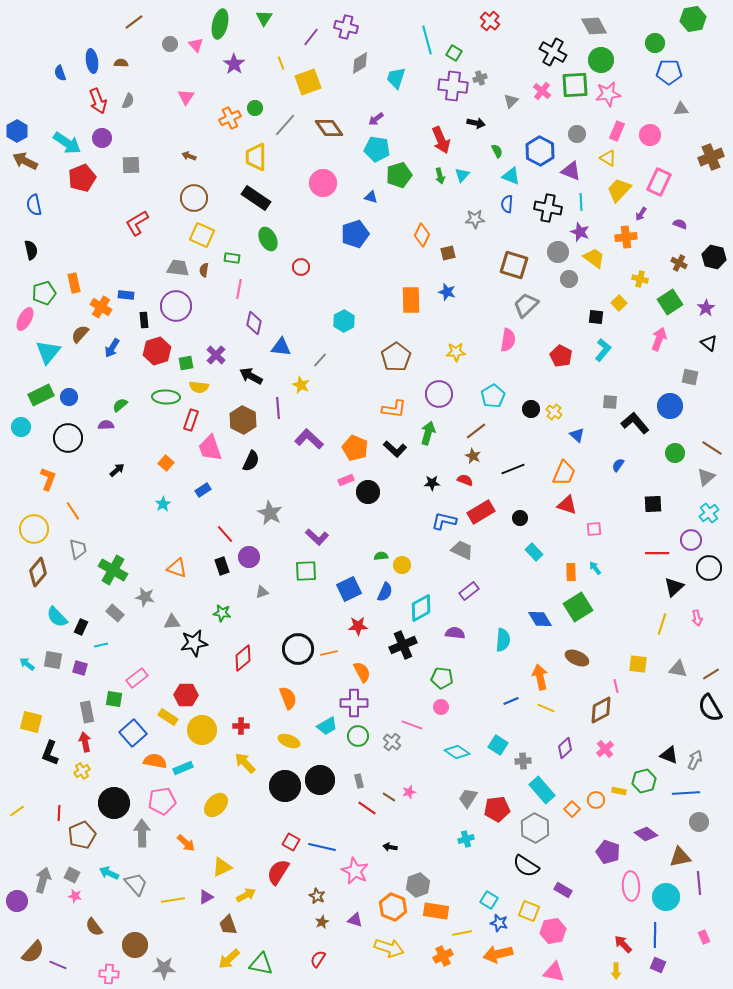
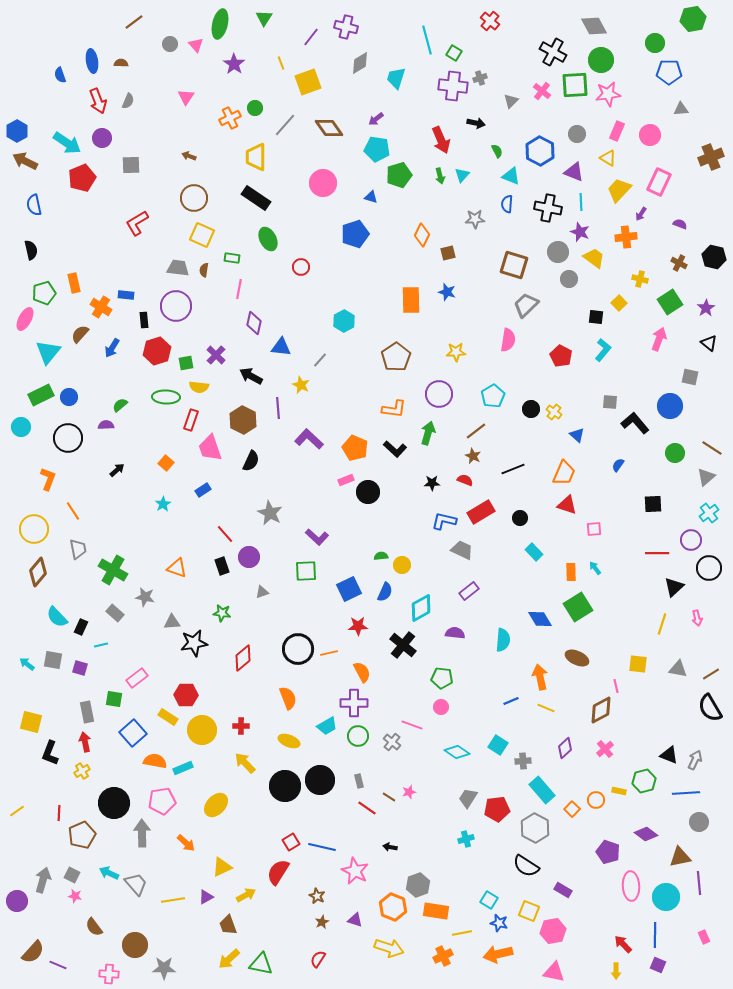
blue semicircle at (60, 73): moved 2 px down
purple triangle at (571, 171): moved 3 px right, 1 px down
black cross at (403, 645): rotated 28 degrees counterclockwise
red square at (291, 842): rotated 30 degrees clockwise
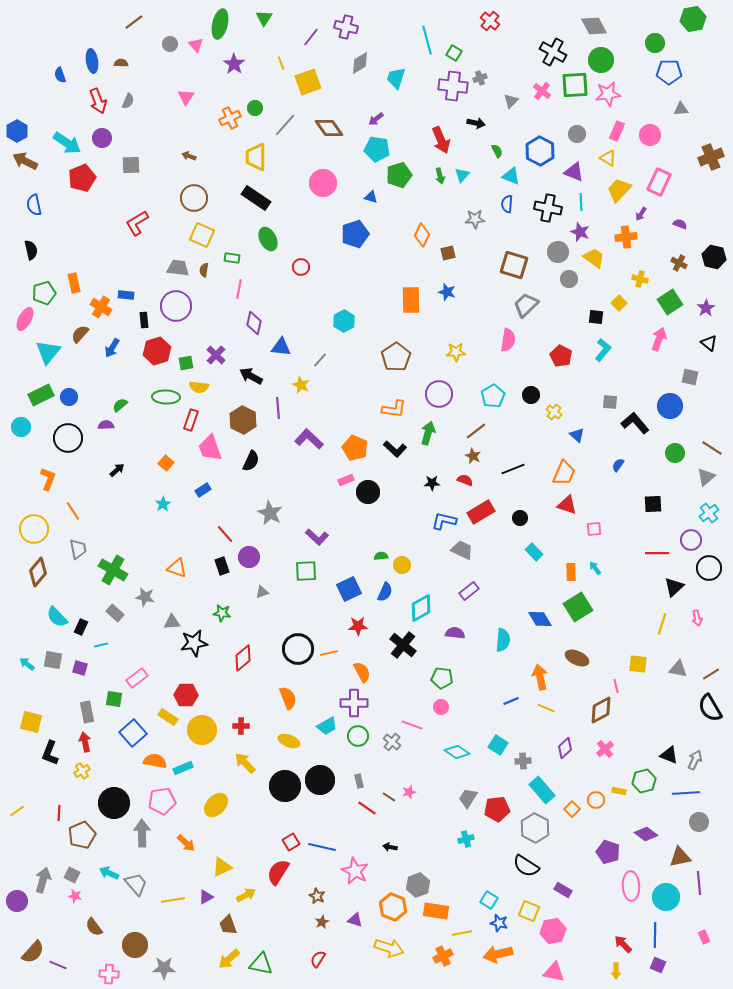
black circle at (531, 409): moved 14 px up
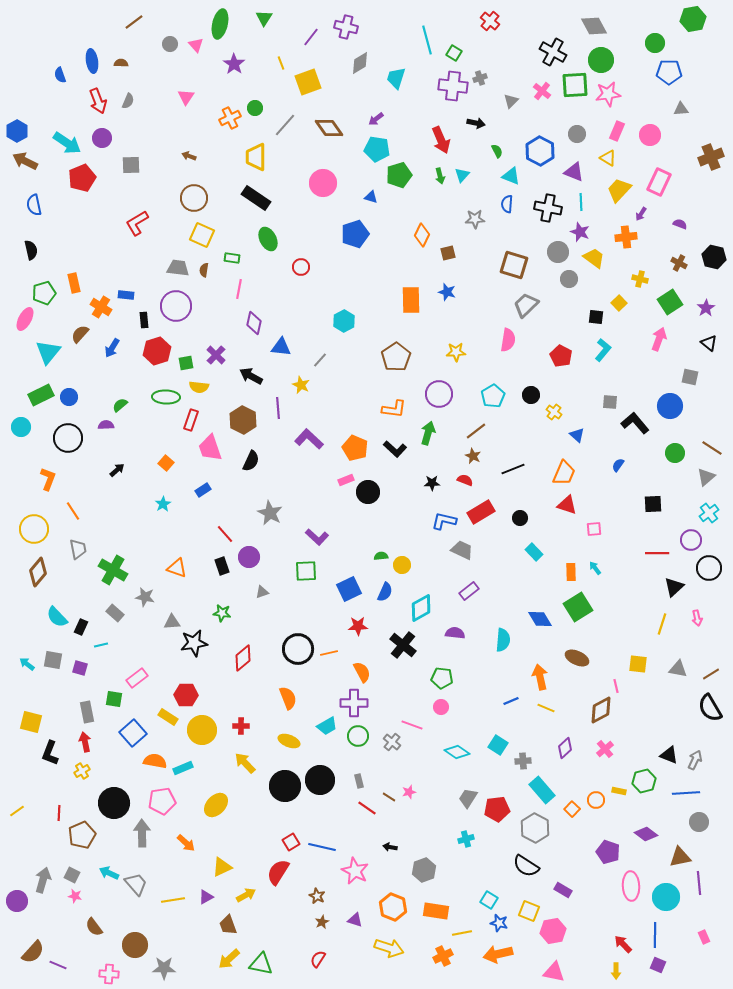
gray hexagon at (418, 885): moved 6 px right, 15 px up
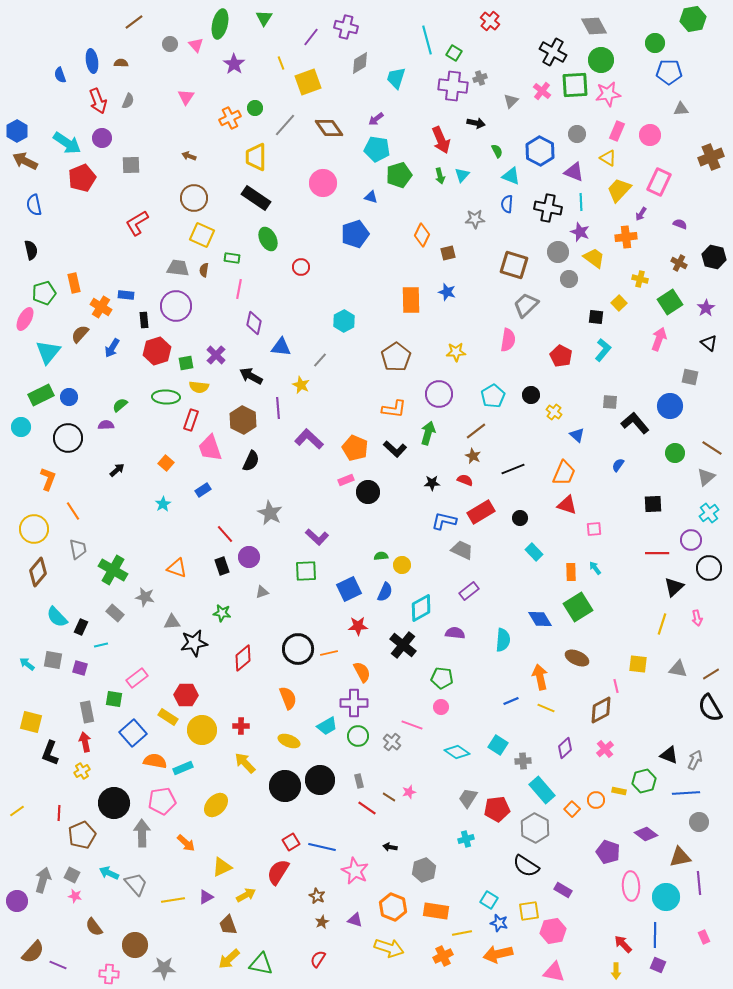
yellow square at (529, 911): rotated 30 degrees counterclockwise
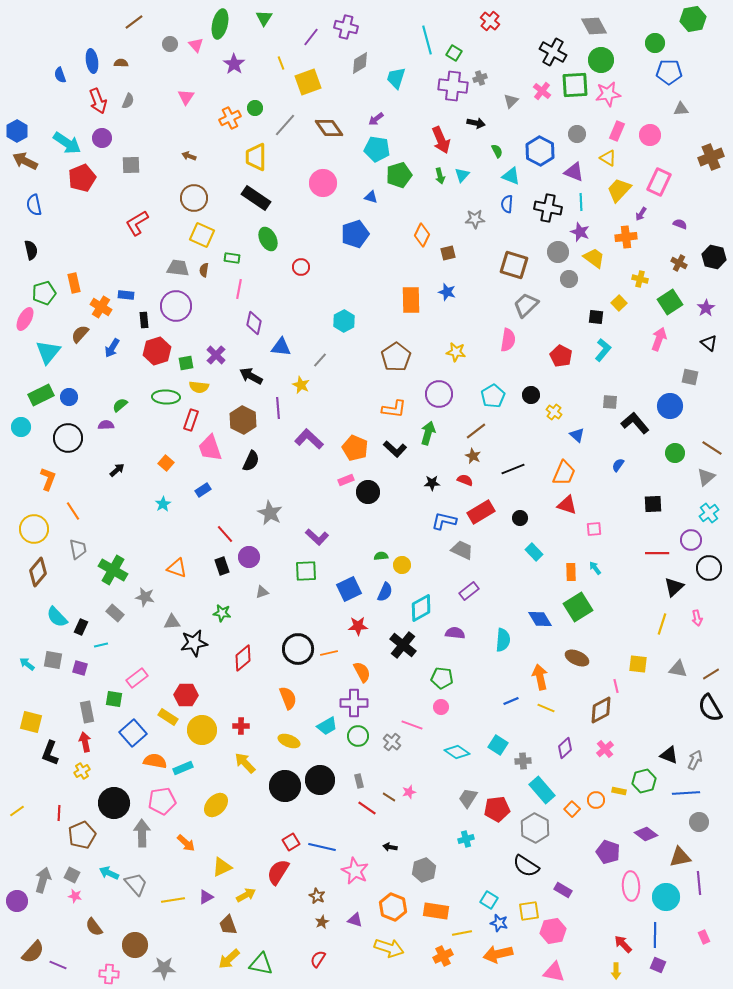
yellow star at (456, 352): rotated 12 degrees clockwise
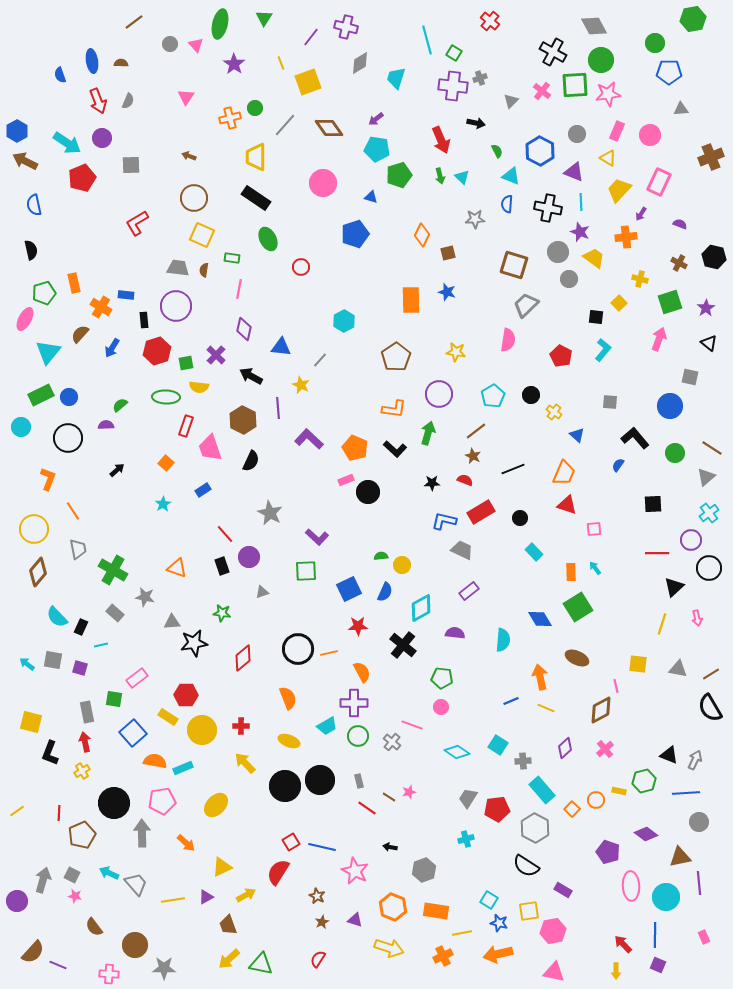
orange cross at (230, 118): rotated 10 degrees clockwise
cyan triangle at (462, 175): moved 2 px down; rotated 28 degrees counterclockwise
green square at (670, 302): rotated 15 degrees clockwise
purple diamond at (254, 323): moved 10 px left, 6 px down
red rectangle at (191, 420): moved 5 px left, 6 px down
black L-shape at (635, 423): moved 15 px down
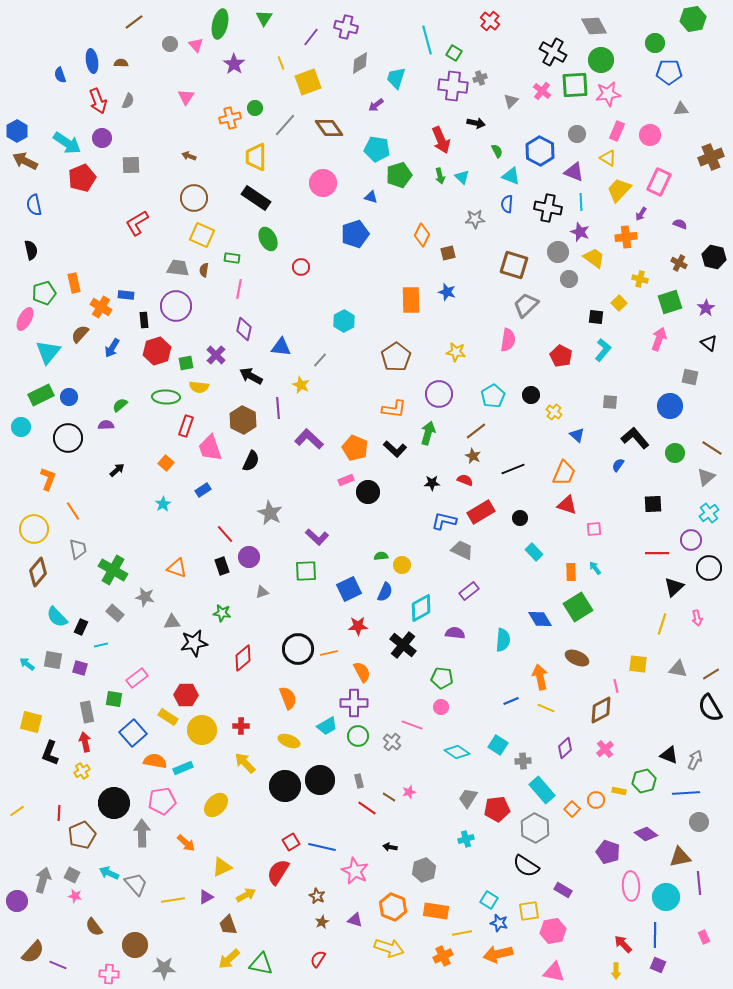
purple arrow at (376, 119): moved 14 px up
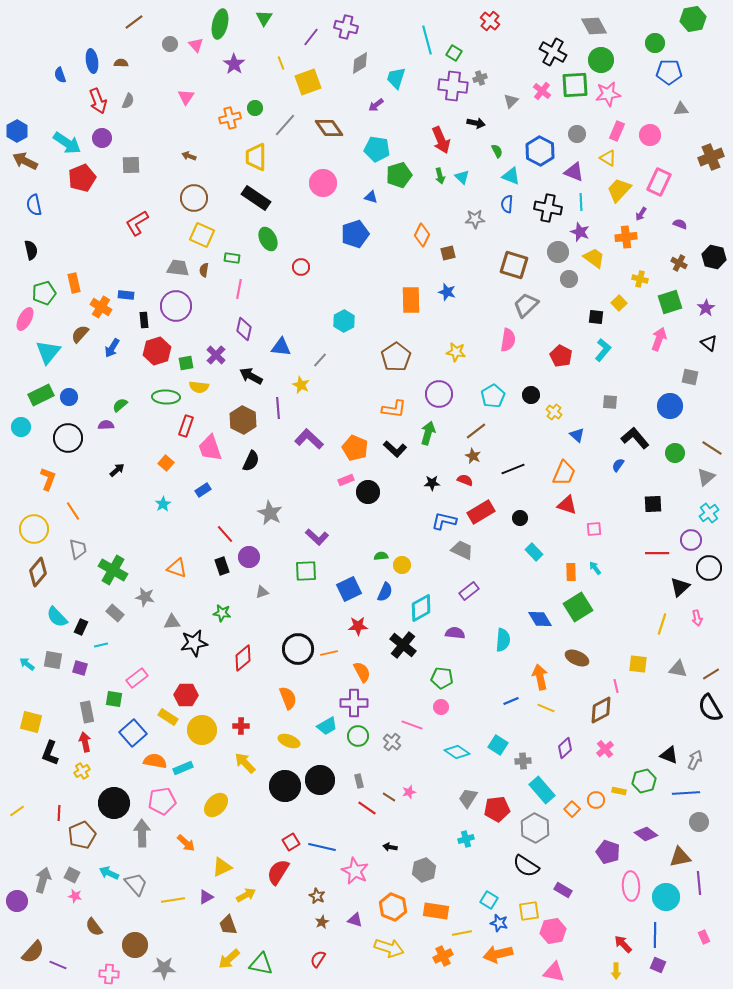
black triangle at (674, 587): moved 6 px right
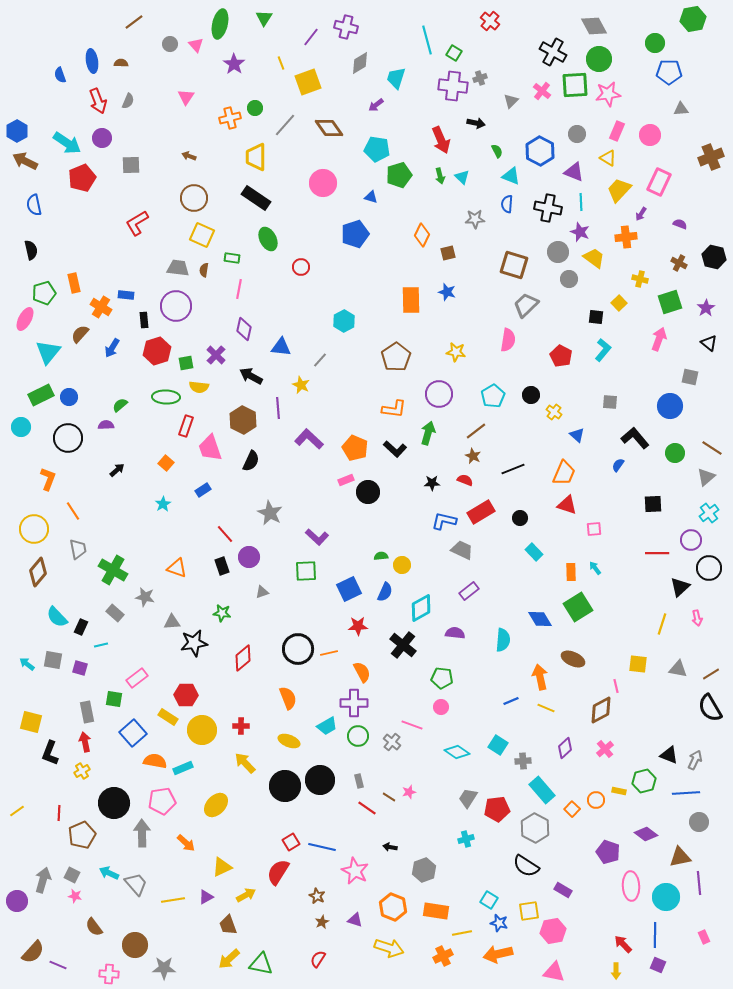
green circle at (601, 60): moved 2 px left, 1 px up
brown ellipse at (577, 658): moved 4 px left, 1 px down
